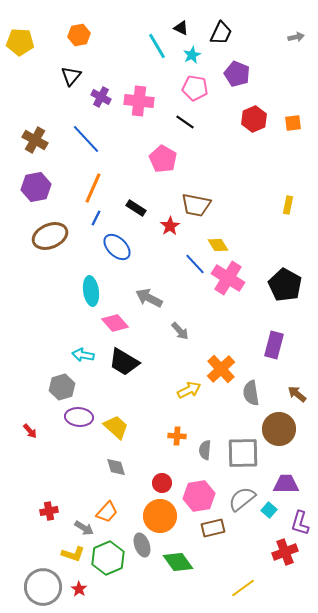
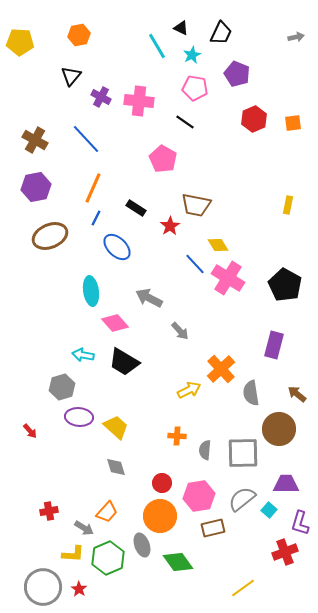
yellow L-shape at (73, 554): rotated 15 degrees counterclockwise
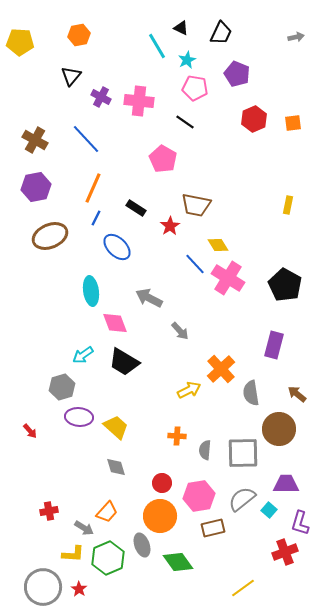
cyan star at (192, 55): moved 5 px left, 5 px down
pink diamond at (115, 323): rotated 20 degrees clockwise
cyan arrow at (83, 355): rotated 45 degrees counterclockwise
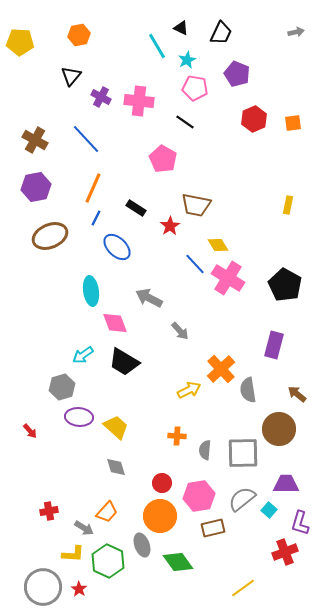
gray arrow at (296, 37): moved 5 px up
gray semicircle at (251, 393): moved 3 px left, 3 px up
green hexagon at (108, 558): moved 3 px down; rotated 12 degrees counterclockwise
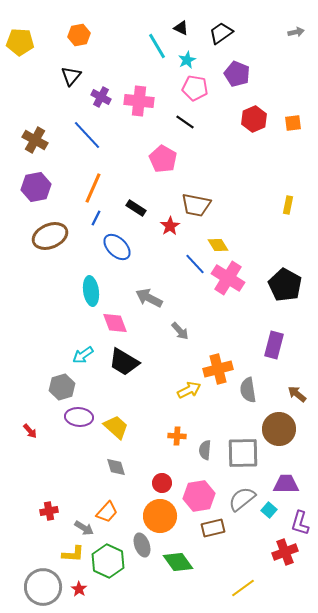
black trapezoid at (221, 33): rotated 150 degrees counterclockwise
blue line at (86, 139): moved 1 px right, 4 px up
orange cross at (221, 369): moved 3 px left; rotated 28 degrees clockwise
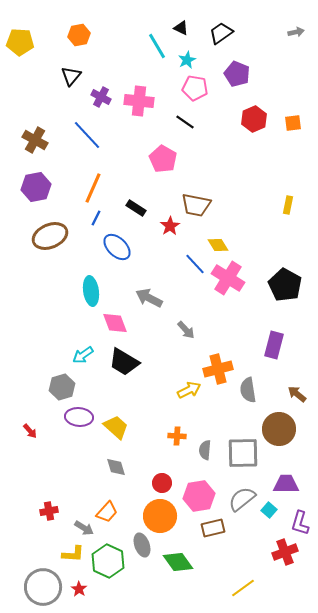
gray arrow at (180, 331): moved 6 px right, 1 px up
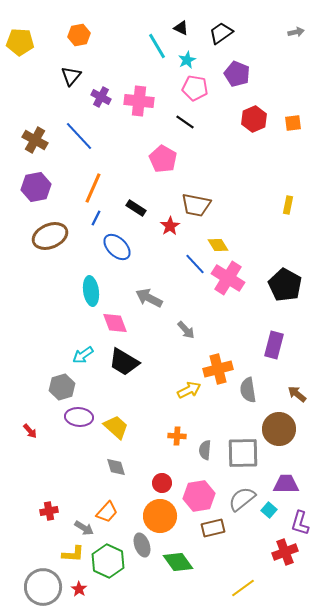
blue line at (87, 135): moved 8 px left, 1 px down
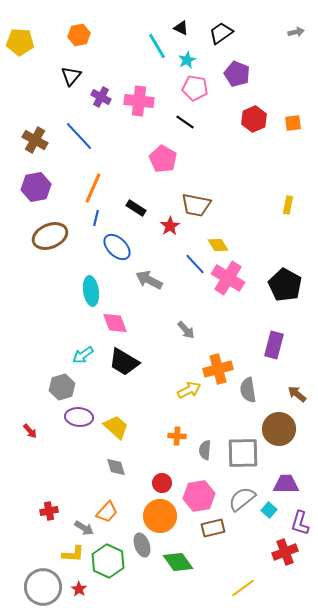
blue line at (96, 218): rotated 14 degrees counterclockwise
gray arrow at (149, 298): moved 18 px up
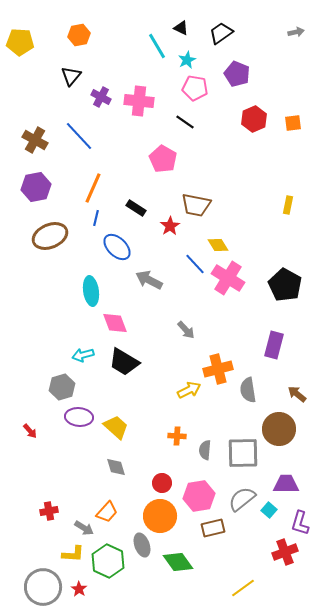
cyan arrow at (83, 355): rotated 20 degrees clockwise
